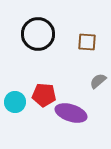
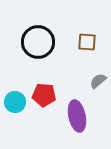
black circle: moved 8 px down
purple ellipse: moved 6 px right, 3 px down; rotated 60 degrees clockwise
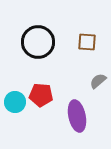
red pentagon: moved 3 px left
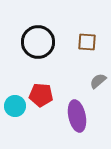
cyan circle: moved 4 px down
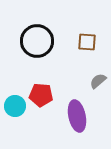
black circle: moved 1 px left, 1 px up
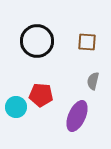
gray semicircle: moved 5 px left; rotated 36 degrees counterclockwise
cyan circle: moved 1 px right, 1 px down
purple ellipse: rotated 36 degrees clockwise
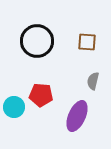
cyan circle: moved 2 px left
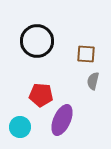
brown square: moved 1 px left, 12 px down
cyan circle: moved 6 px right, 20 px down
purple ellipse: moved 15 px left, 4 px down
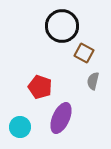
black circle: moved 25 px right, 15 px up
brown square: moved 2 px left, 1 px up; rotated 24 degrees clockwise
red pentagon: moved 1 px left, 8 px up; rotated 15 degrees clockwise
purple ellipse: moved 1 px left, 2 px up
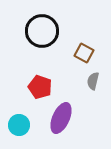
black circle: moved 20 px left, 5 px down
cyan circle: moved 1 px left, 2 px up
